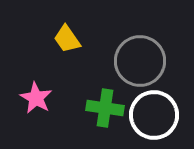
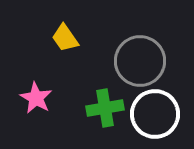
yellow trapezoid: moved 2 px left, 1 px up
green cross: rotated 18 degrees counterclockwise
white circle: moved 1 px right, 1 px up
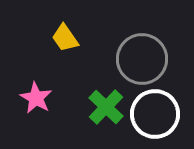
gray circle: moved 2 px right, 2 px up
green cross: moved 1 px right, 1 px up; rotated 36 degrees counterclockwise
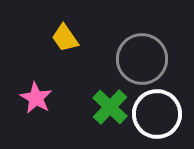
green cross: moved 4 px right
white circle: moved 2 px right
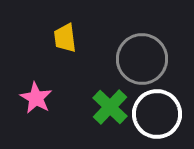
yellow trapezoid: rotated 28 degrees clockwise
